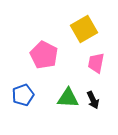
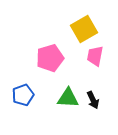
pink pentagon: moved 6 px right, 3 px down; rotated 28 degrees clockwise
pink trapezoid: moved 1 px left, 7 px up
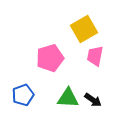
black arrow: rotated 30 degrees counterclockwise
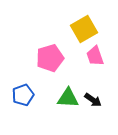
pink trapezoid: rotated 30 degrees counterclockwise
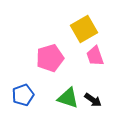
green triangle: rotated 15 degrees clockwise
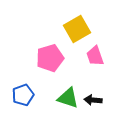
yellow square: moved 7 px left
black arrow: rotated 150 degrees clockwise
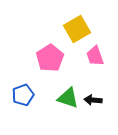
pink pentagon: rotated 16 degrees counterclockwise
